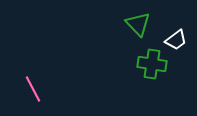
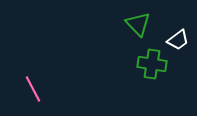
white trapezoid: moved 2 px right
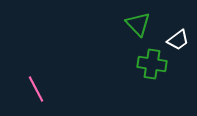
pink line: moved 3 px right
